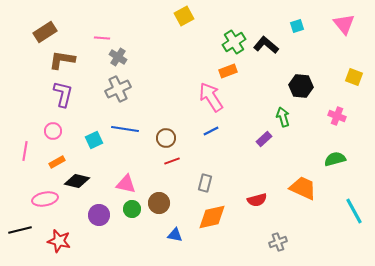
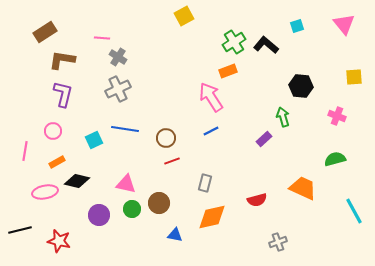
yellow square at (354, 77): rotated 24 degrees counterclockwise
pink ellipse at (45, 199): moved 7 px up
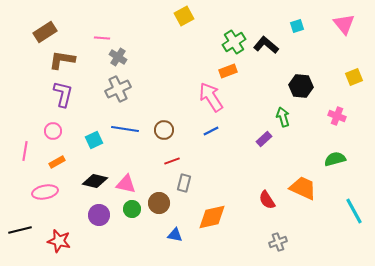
yellow square at (354, 77): rotated 18 degrees counterclockwise
brown circle at (166, 138): moved 2 px left, 8 px up
black diamond at (77, 181): moved 18 px right
gray rectangle at (205, 183): moved 21 px left
red semicircle at (257, 200): moved 10 px right; rotated 72 degrees clockwise
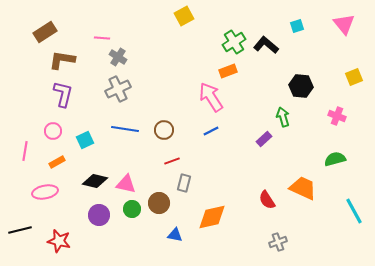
cyan square at (94, 140): moved 9 px left
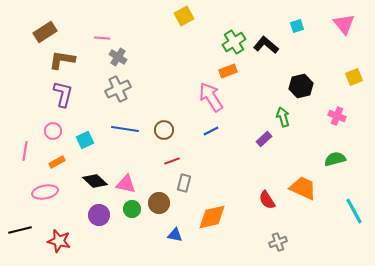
black hexagon at (301, 86): rotated 20 degrees counterclockwise
black diamond at (95, 181): rotated 30 degrees clockwise
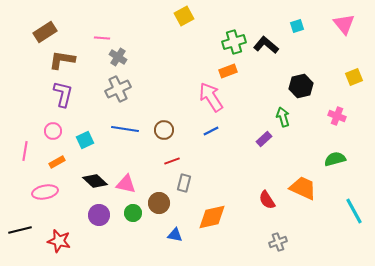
green cross at (234, 42): rotated 15 degrees clockwise
green circle at (132, 209): moved 1 px right, 4 px down
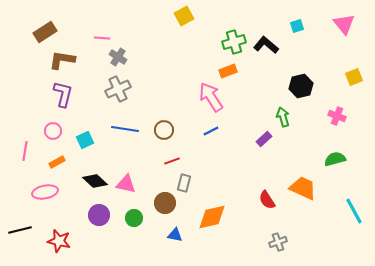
brown circle at (159, 203): moved 6 px right
green circle at (133, 213): moved 1 px right, 5 px down
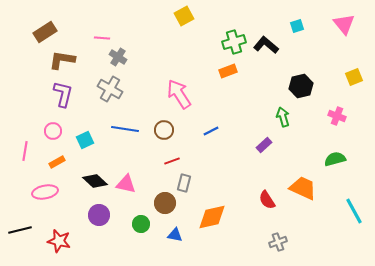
gray cross at (118, 89): moved 8 px left; rotated 35 degrees counterclockwise
pink arrow at (211, 97): moved 32 px left, 3 px up
purple rectangle at (264, 139): moved 6 px down
green circle at (134, 218): moved 7 px right, 6 px down
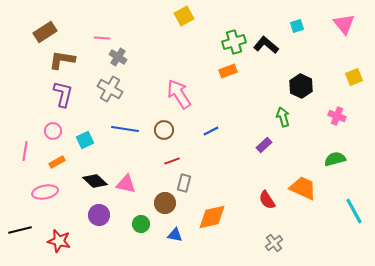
black hexagon at (301, 86): rotated 20 degrees counterclockwise
gray cross at (278, 242): moved 4 px left, 1 px down; rotated 18 degrees counterclockwise
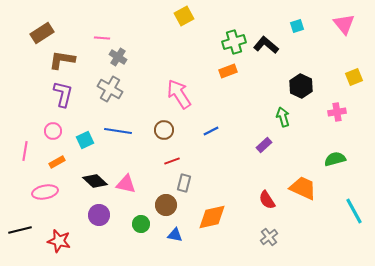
brown rectangle at (45, 32): moved 3 px left, 1 px down
pink cross at (337, 116): moved 4 px up; rotated 30 degrees counterclockwise
blue line at (125, 129): moved 7 px left, 2 px down
brown circle at (165, 203): moved 1 px right, 2 px down
gray cross at (274, 243): moved 5 px left, 6 px up
